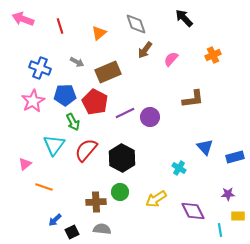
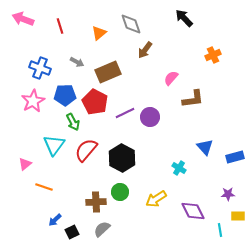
gray diamond: moved 5 px left
pink semicircle: moved 19 px down
gray semicircle: rotated 48 degrees counterclockwise
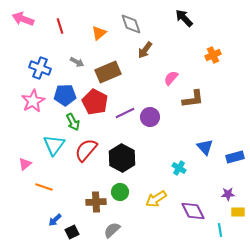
yellow rectangle: moved 4 px up
gray semicircle: moved 10 px right, 1 px down
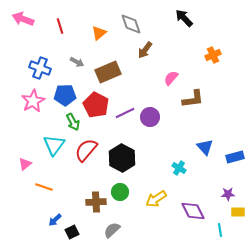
red pentagon: moved 1 px right, 3 px down
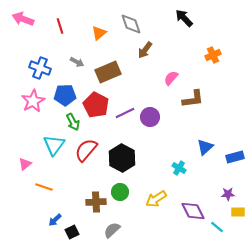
blue triangle: rotated 30 degrees clockwise
cyan line: moved 3 px left, 3 px up; rotated 40 degrees counterclockwise
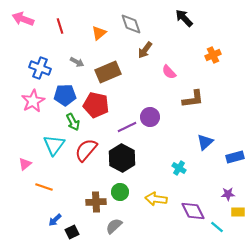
pink semicircle: moved 2 px left, 6 px up; rotated 84 degrees counterclockwise
red pentagon: rotated 15 degrees counterclockwise
purple line: moved 2 px right, 14 px down
blue triangle: moved 5 px up
yellow arrow: rotated 40 degrees clockwise
gray semicircle: moved 2 px right, 4 px up
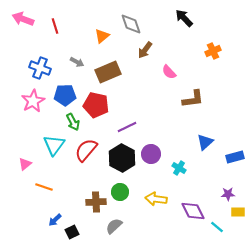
red line: moved 5 px left
orange triangle: moved 3 px right, 3 px down
orange cross: moved 4 px up
purple circle: moved 1 px right, 37 px down
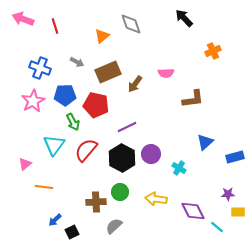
brown arrow: moved 10 px left, 34 px down
pink semicircle: moved 3 px left, 1 px down; rotated 49 degrees counterclockwise
orange line: rotated 12 degrees counterclockwise
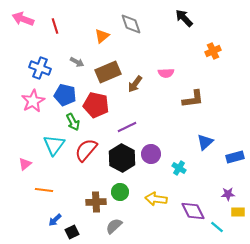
blue pentagon: rotated 15 degrees clockwise
orange line: moved 3 px down
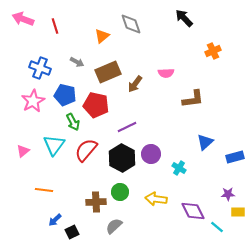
pink triangle: moved 2 px left, 13 px up
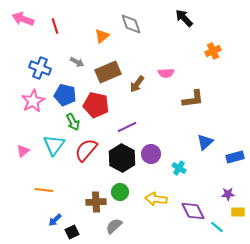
brown arrow: moved 2 px right
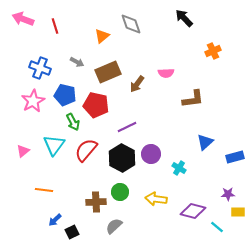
purple diamond: rotated 50 degrees counterclockwise
